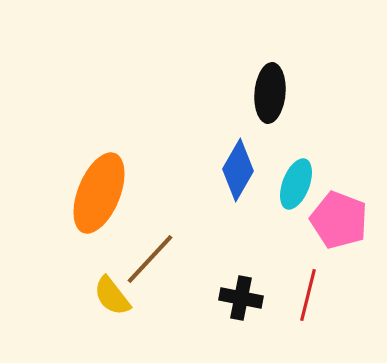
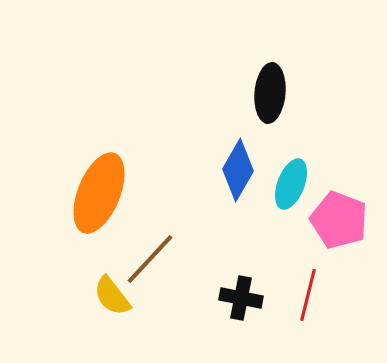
cyan ellipse: moved 5 px left
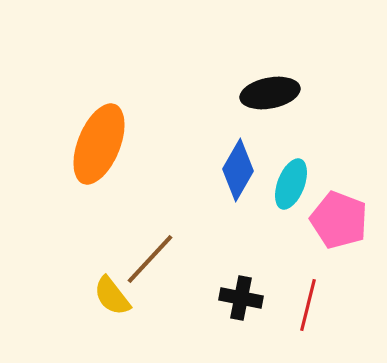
black ellipse: rotated 74 degrees clockwise
orange ellipse: moved 49 px up
red line: moved 10 px down
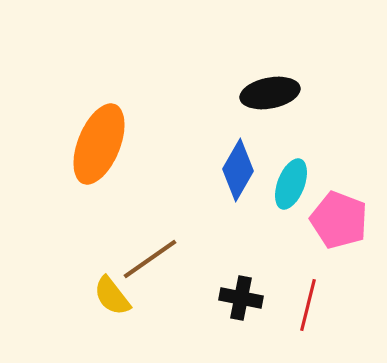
brown line: rotated 12 degrees clockwise
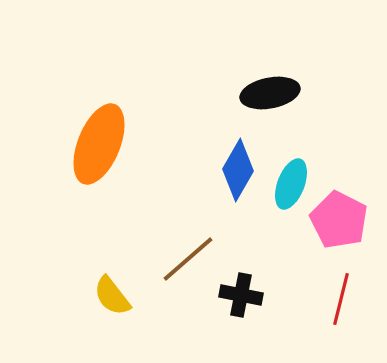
pink pentagon: rotated 6 degrees clockwise
brown line: moved 38 px right; rotated 6 degrees counterclockwise
black cross: moved 3 px up
red line: moved 33 px right, 6 px up
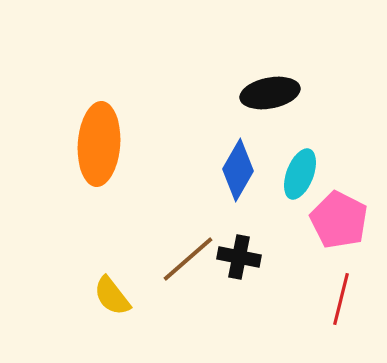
orange ellipse: rotated 18 degrees counterclockwise
cyan ellipse: moved 9 px right, 10 px up
black cross: moved 2 px left, 38 px up
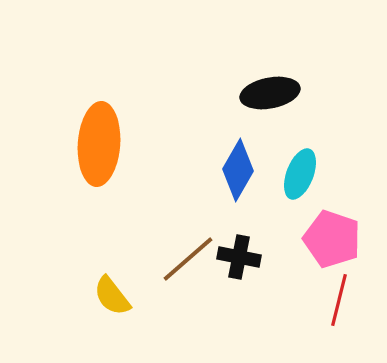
pink pentagon: moved 7 px left, 19 px down; rotated 8 degrees counterclockwise
red line: moved 2 px left, 1 px down
